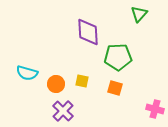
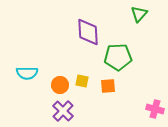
cyan semicircle: rotated 15 degrees counterclockwise
orange circle: moved 4 px right, 1 px down
orange square: moved 7 px left, 2 px up; rotated 21 degrees counterclockwise
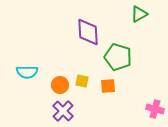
green triangle: rotated 18 degrees clockwise
green pentagon: rotated 20 degrees clockwise
cyan semicircle: moved 1 px up
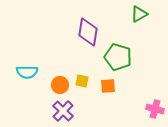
purple diamond: rotated 12 degrees clockwise
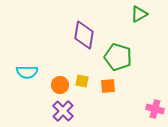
purple diamond: moved 4 px left, 3 px down
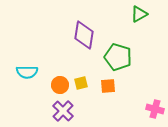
yellow square: moved 1 px left, 2 px down; rotated 24 degrees counterclockwise
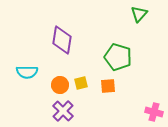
green triangle: rotated 18 degrees counterclockwise
purple diamond: moved 22 px left, 5 px down
pink cross: moved 1 px left, 3 px down
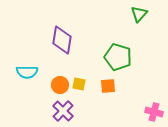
yellow square: moved 2 px left, 1 px down; rotated 24 degrees clockwise
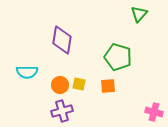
purple cross: moved 1 px left; rotated 30 degrees clockwise
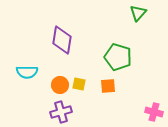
green triangle: moved 1 px left, 1 px up
purple cross: moved 1 px left, 1 px down
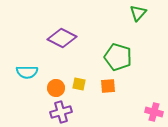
purple diamond: moved 2 px up; rotated 72 degrees counterclockwise
orange circle: moved 4 px left, 3 px down
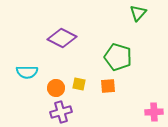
pink cross: rotated 18 degrees counterclockwise
